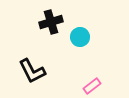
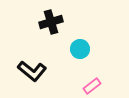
cyan circle: moved 12 px down
black L-shape: rotated 24 degrees counterclockwise
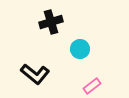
black L-shape: moved 3 px right, 3 px down
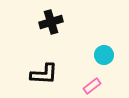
cyan circle: moved 24 px right, 6 px down
black L-shape: moved 9 px right; rotated 36 degrees counterclockwise
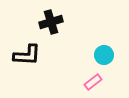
black L-shape: moved 17 px left, 19 px up
pink rectangle: moved 1 px right, 4 px up
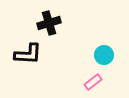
black cross: moved 2 px left, 1 px down
black L-shape: moved 1 px right, 1 px up
